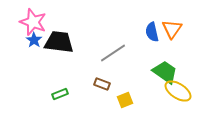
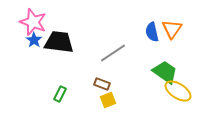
green rectangle: rotated 42 degrees counterclockwise
yellow square: moved 17 px left
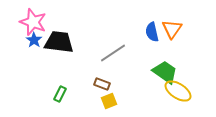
yellow square: moved 1 px right, 1 px down
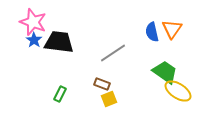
yellow square: moved 2 px up
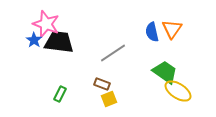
pink star: moved 13 px right, 2 px down
